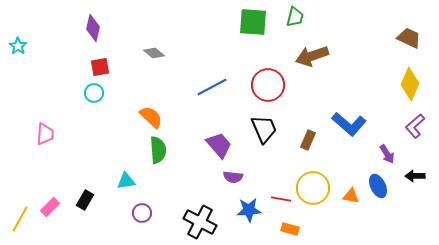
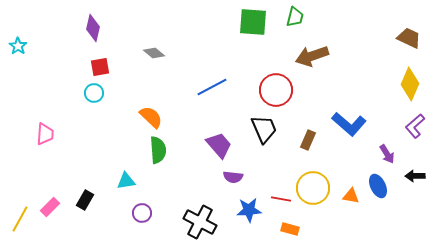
red circle: moved 8 px right, 5 px down
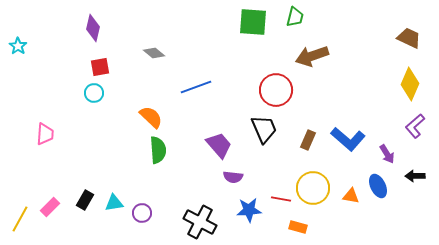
blue line: moved 16 px left; rotated 8 degrees clockwise
blue L-shape: moved 1 px left, 15 px down
cyan triangle: moved 12 px left, 22 px down
orange rectangle: moved 8 px right, 2 px up
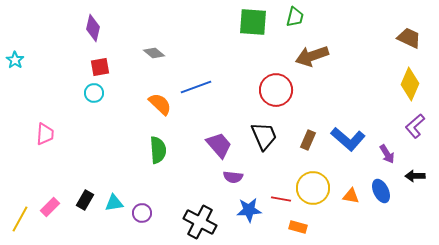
cyan star: moved 3 px left, 14 px down
orange semicircle: moved 9 px right, 13 px up
black trapezoid: moved 7 px down
blue ellipse: moved 3 px right, 5 px down
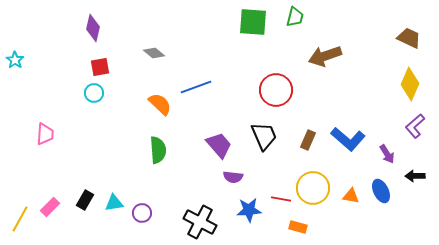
brown arrow: moved 13 px right
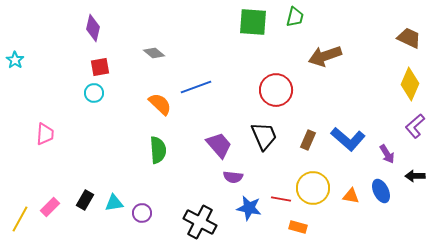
blue star: moved 2 px up; rotated 15 degrees clockwise
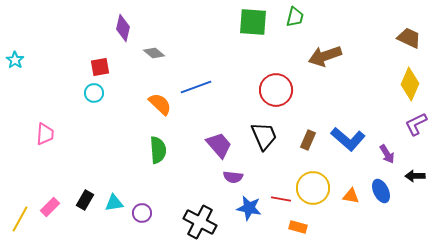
purple diamond: moved 30 px right
purple L-shape: moved 1 px right, 2 px up; rotated 15 degrees clockwise
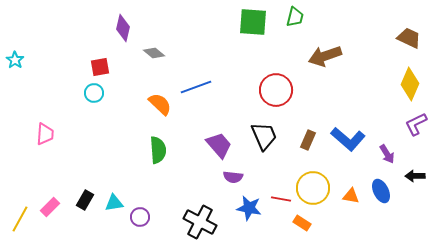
purple circle: moved 2 px left, 4 px down
orange rectangle: moved 4 px right, 4 px up; rotated 18 degrees clockwise
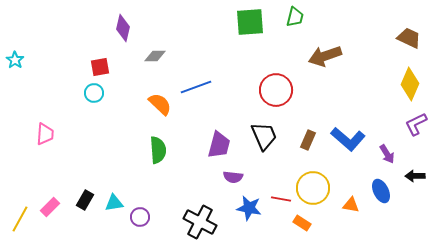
green square: moved 3 px left; rotated 8 degrees counterclockwise
gray diamond: moved 1 px right, 3 px down; rotated 40 degrees counterclockwise
purple trapezoid: rotated 56 degrees clockwise
orange triangle: moved 9 px down
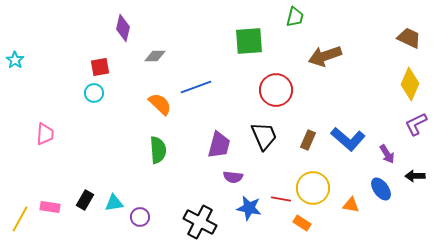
green square: moved 1 px left, 19 px down
blue ellipse: moved 2 px up; rotated 10 degrees counterclockwise
pink rectangle: rotated 54 degrees clockwise
